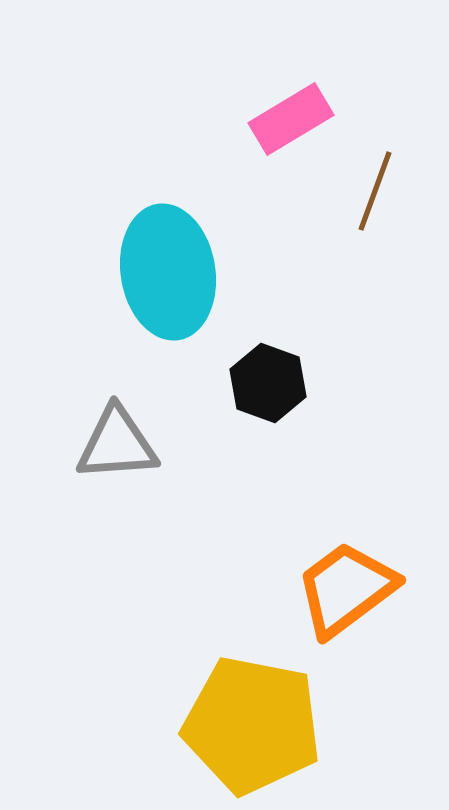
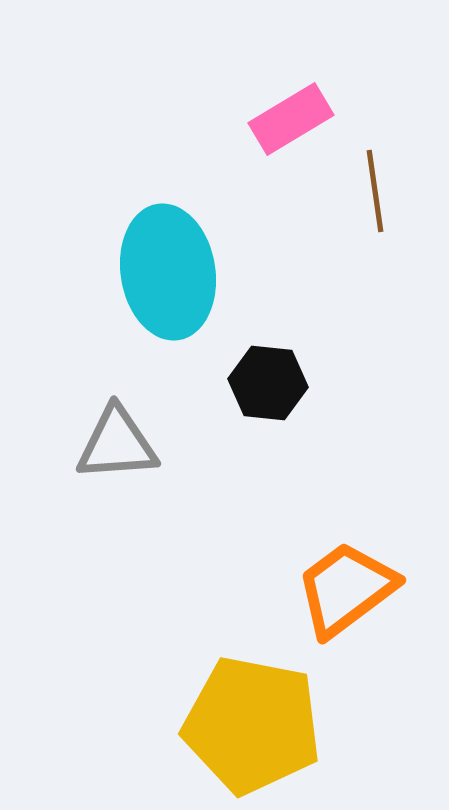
brown line: rotated 28 degrees counterclockwise
black hexagon: rotated 14 degrees counterclockwise
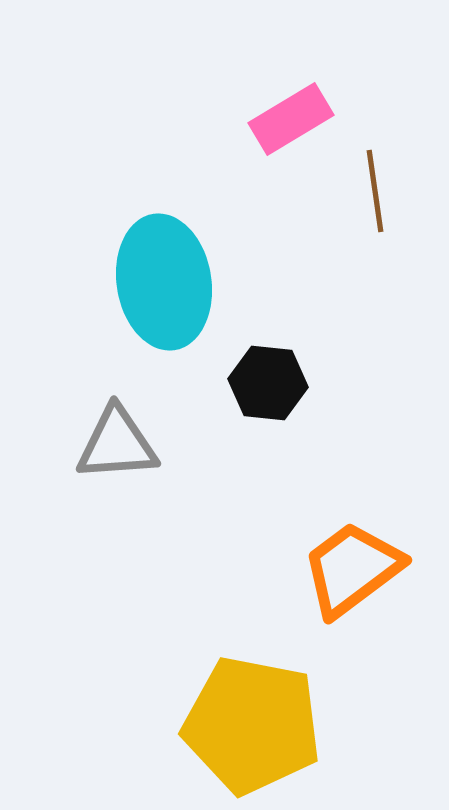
cyan ellipse: moved 4 px left, 10 px down
orange trapezoid: moved 6 px right, 20 px up
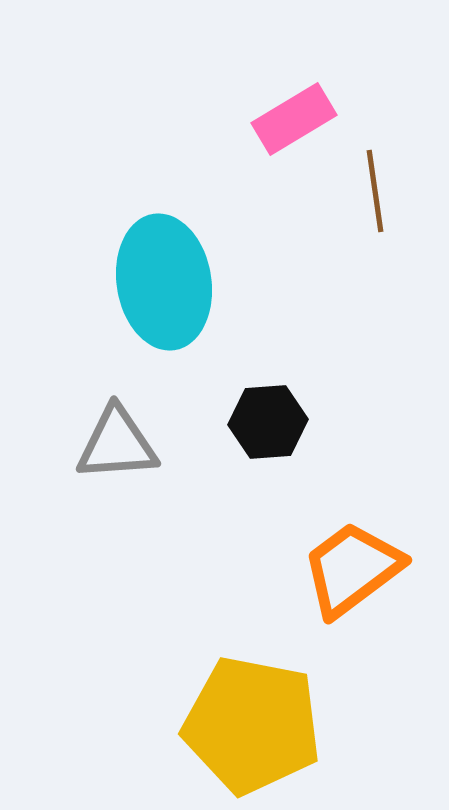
pink rectangle: moved 3 px right
black hexagon: moved 39 px down; rotated 10 degrees counterclockwise
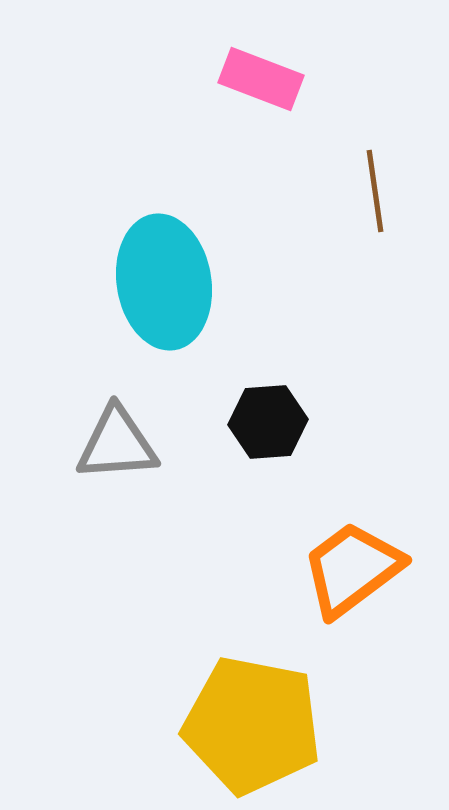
pink rectangle: moved 33 px left, 40 px up; rotated 52 degrees clockwise
